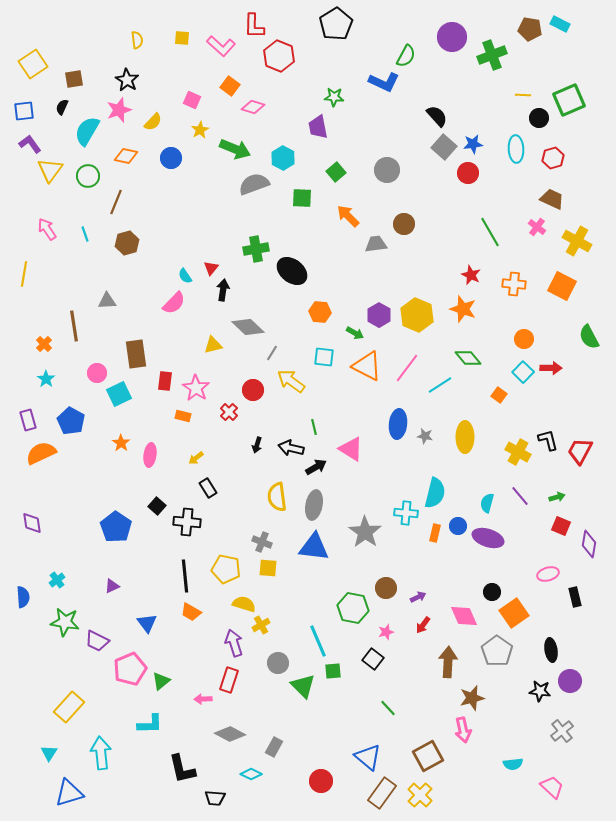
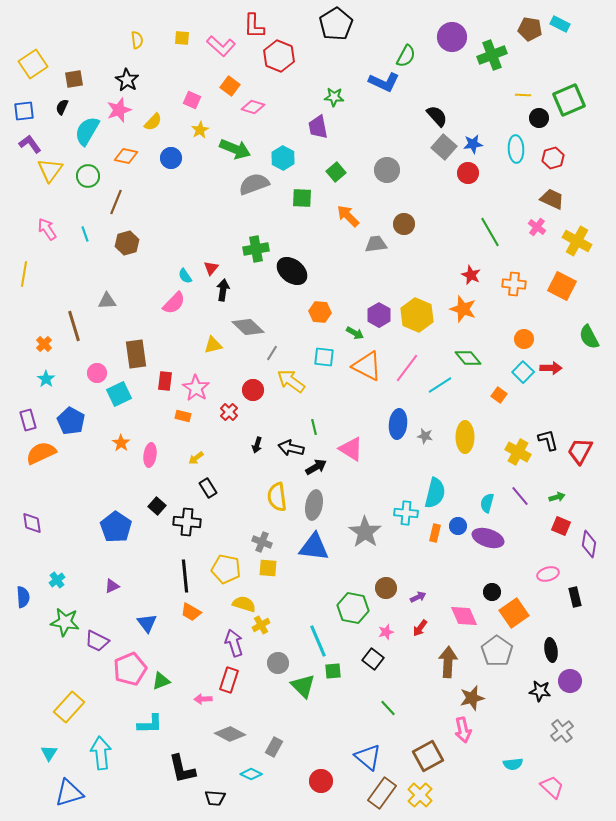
brown line at (74, 326): rotated 8 degrees counterclockwise
red arrow at (423, 625): moved 3 px left, 3 px down
green triangle at (161, 681): rotated 18 degrees clockwise
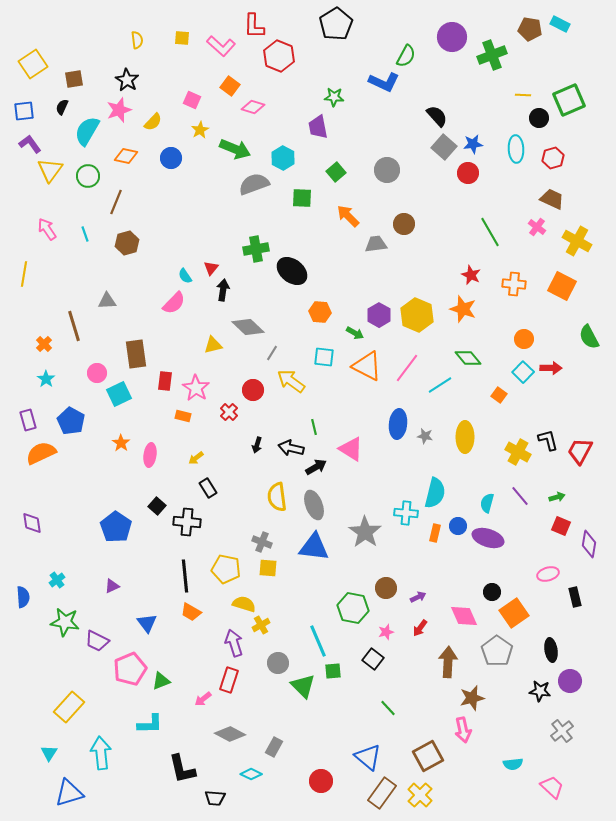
gray ellipse at (314, 505): rotated 32 degrees counterclockwise
pink arrow at (203, 699): rotated 36 degrees counterclockwise
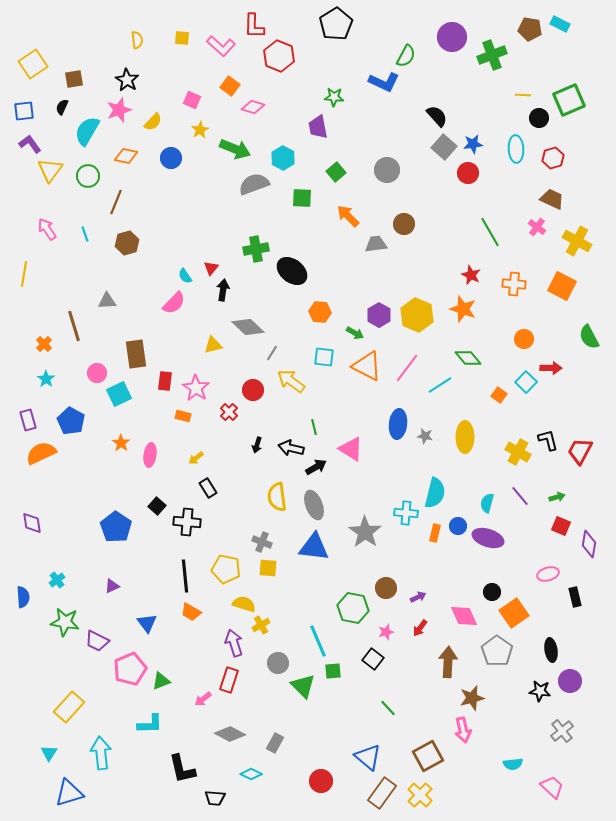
cyan square at (523, 372): moved 3 px right, 10 px down
gray rectangle at (274, 747): moved 1 px right, 4 px up
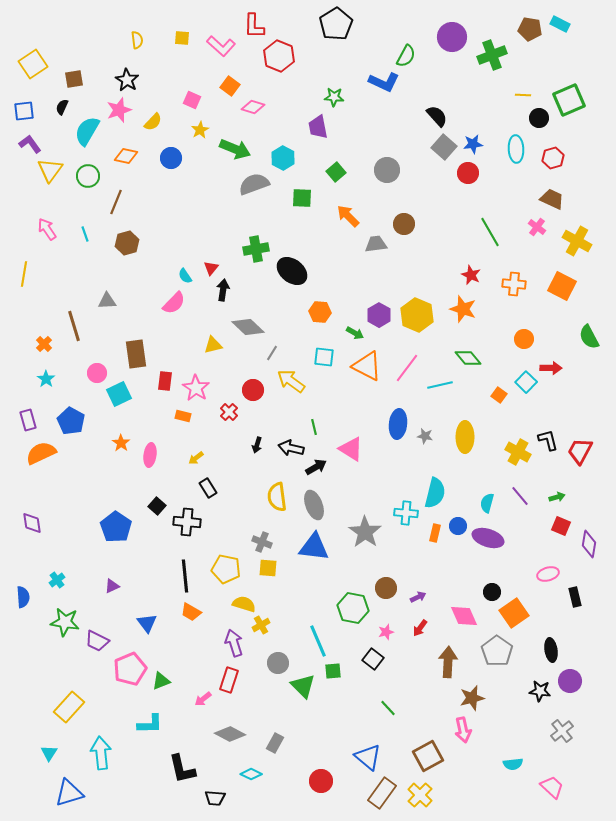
cyan line at (440, 385): rotated 20 degrees clockwise
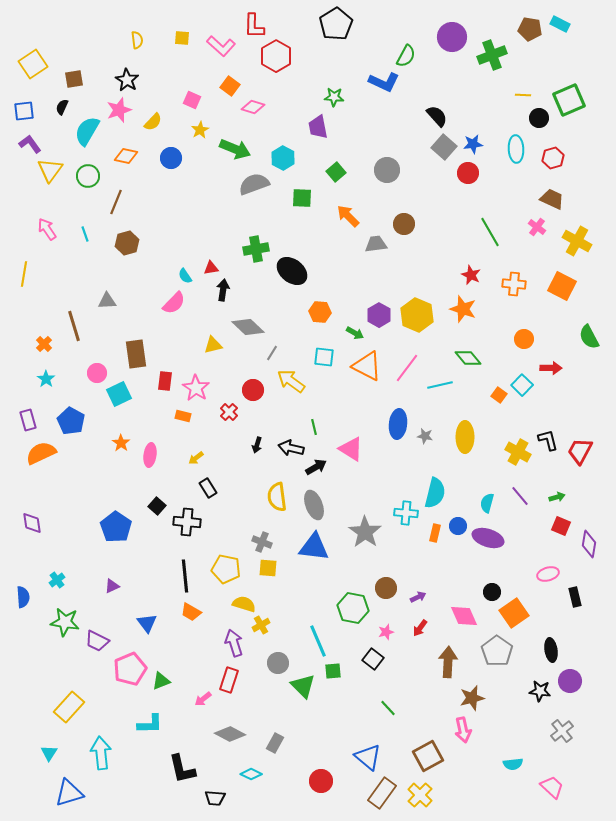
red hexagon at (279, 56): moved 3 px left; rotated 8 degrees clockwise
red triangle at (211, 268): rotated 42 degrees clockwise
cyan square at (526, 382): moved 4 px left, 3 px down
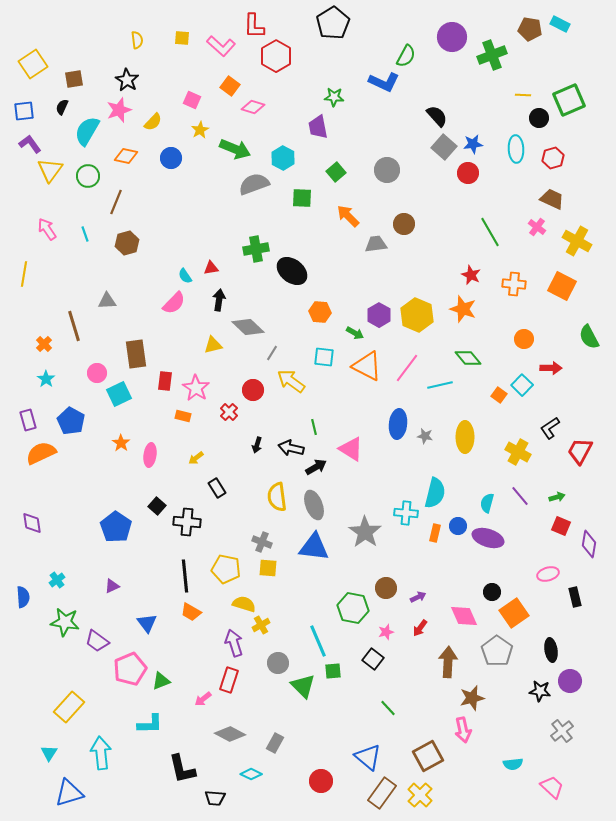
black pentagon at (336, 24): moved 3 px left, 1 px up
black arrow at (223, 290): moved 4 px left, 10 px down
black L-shape at (548, 440): moved 2 px right, 12 px up; rotated 110 degrees counterclockwise
black rectangle at (208, 488): moved 9 px right
purple trapezoid at (97, 641): rotated 10 degrees clockwise
